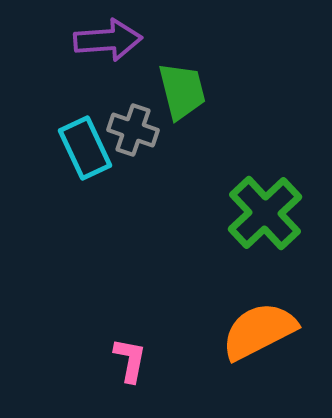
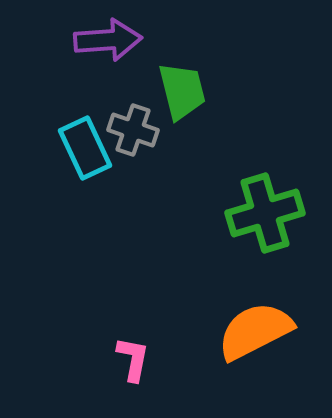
green cross: rotated 26 degrees clockwise
orange semicircle: moved 4 px left
pink L-shape: moved 3 px right, 1 px up
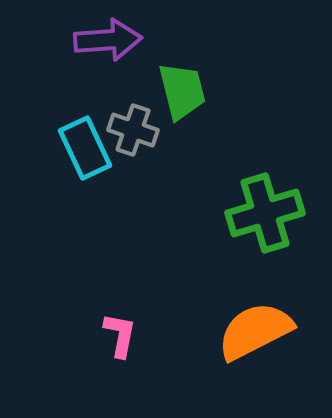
pink L-shape: moved 13 px left, 24 px up
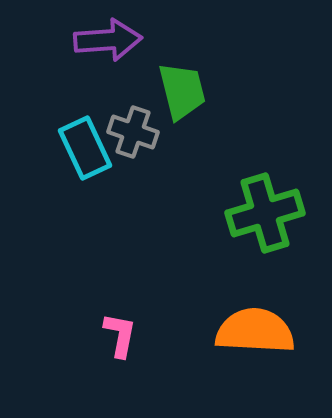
gray cross: moved 2 px down
orange semicircle: rotated 30 degrees clockwise
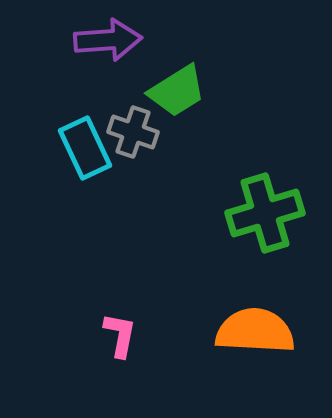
green trapezoid: moved 5 px left; rotated 72 degrees clockwise
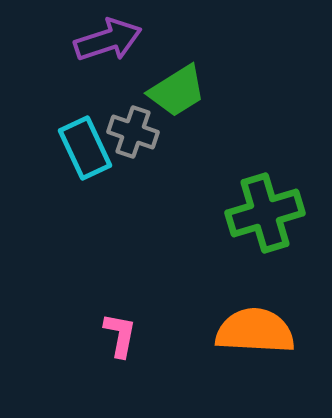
purple arrow: rotated 14 degrees counterclockwise
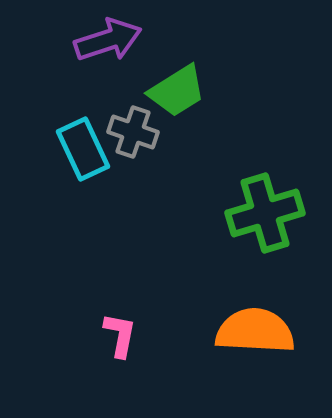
cyan rectangle: moved 2 px left, 1 px down
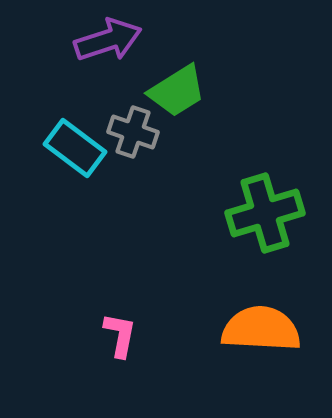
cyan rectangle: moved 8 px left, 1 px up; rotated 28 degrees counterclockwise
orange semicircle: moved 6 px right, 2 px up
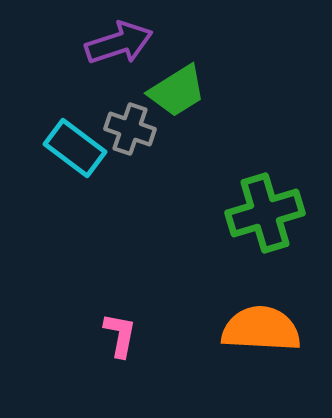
purple arrow: moved 11 px right, 3 px down
gray cross: moved 3 px left, 3 px up
